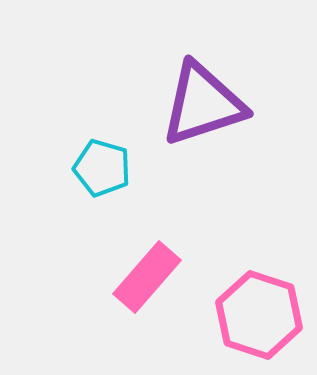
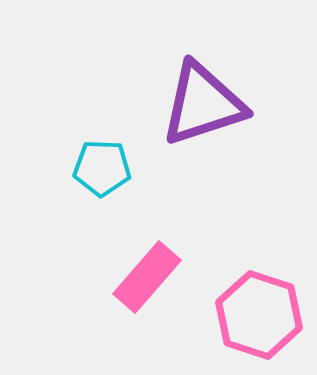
cyan pentagon: rotated 14 degrees counterclockwise
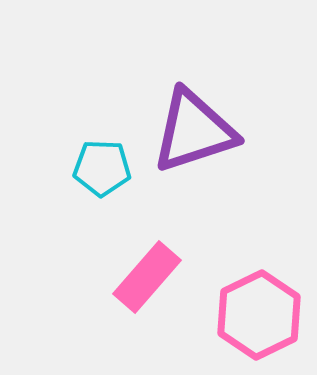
purple triangle: moved 9 px left, 27 px down
pink hexagon: rotated 16 degrees clockwise
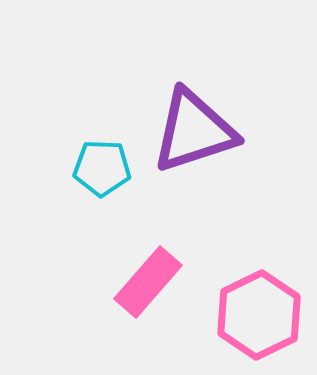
pink rectangle: moved 1 px right, 5 px down
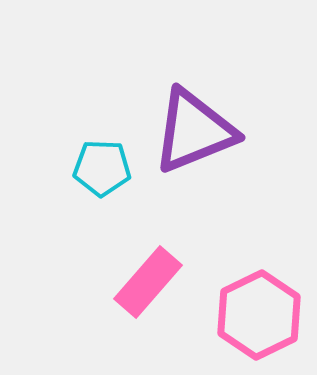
purple triangle: rotated 4 degrees counterclockwise
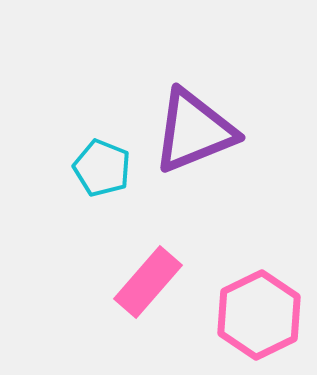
cyan pentagon: rotated 20 degrees clockwise
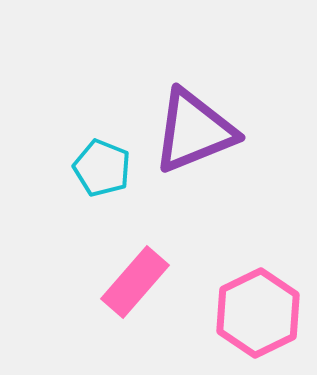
pink rectangle: moved 13 px left
pink hexagon: moved 1 px left, 2 px up
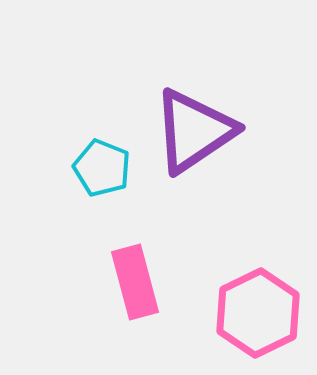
purple triangle: rotated 12 degrees counterclockwise
pink rectangle: rotated 56 degrees counterclockwise
